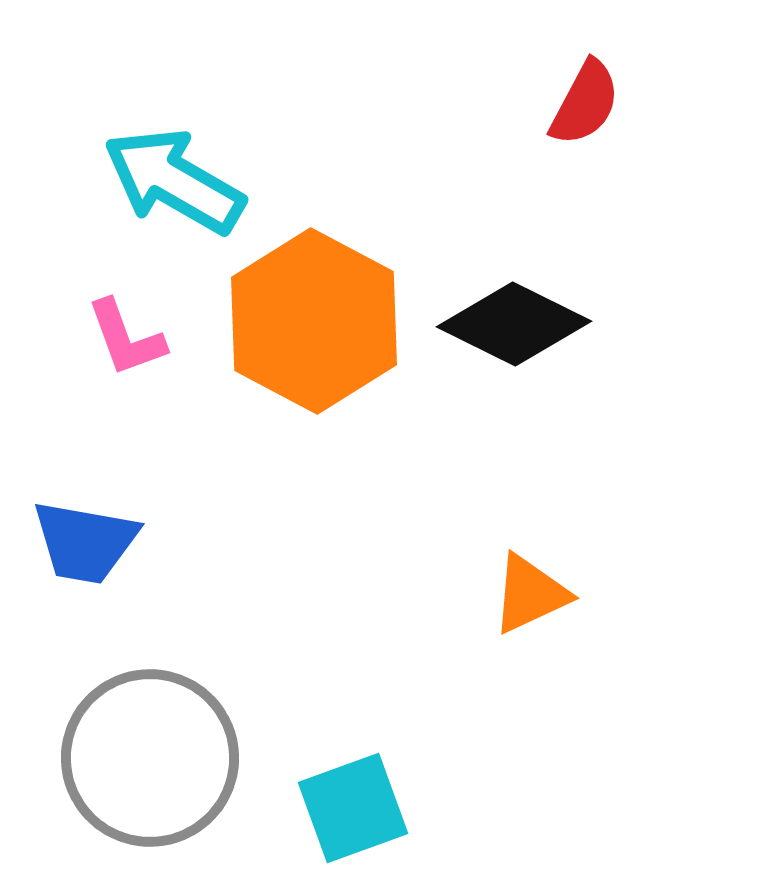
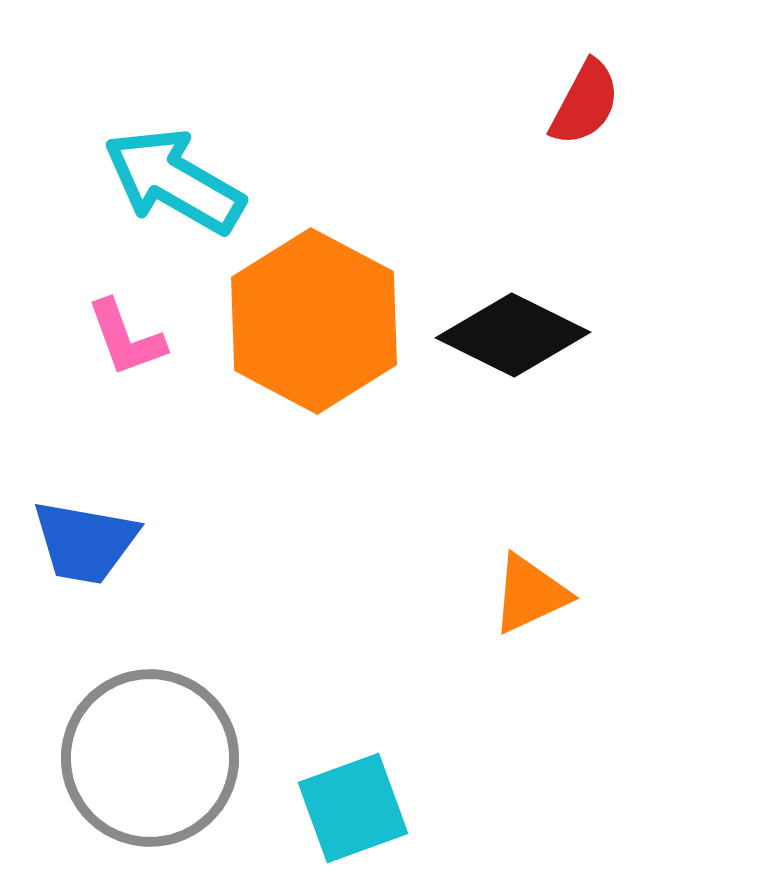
black diamond: moved 1 px left, 11 px down
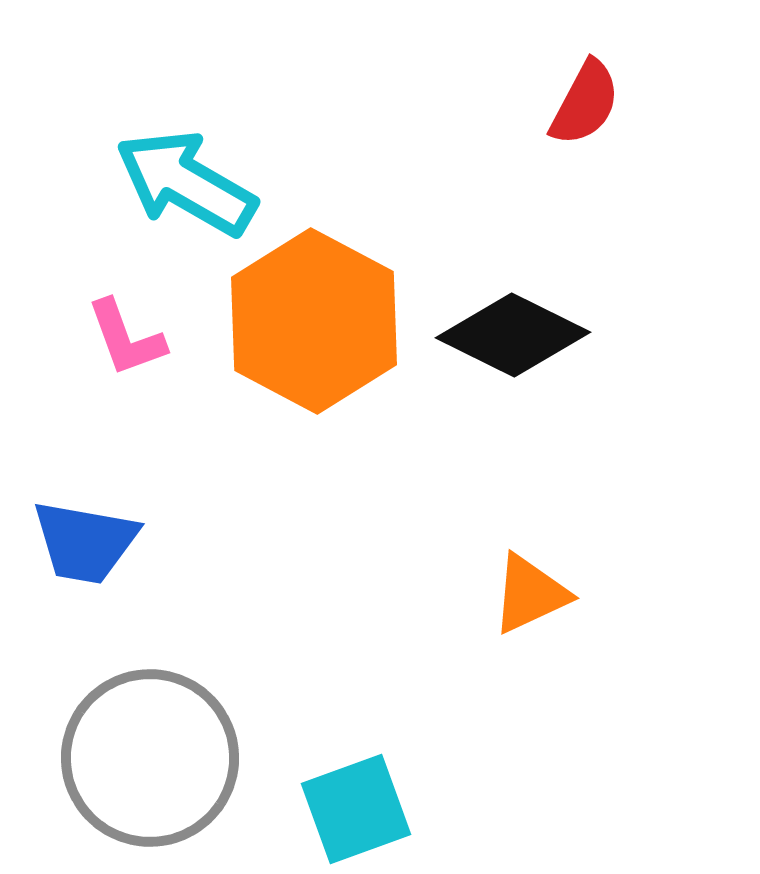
cyan arrow: moved 12 px right, 2 px down
cyan square: moved 3 px right, 1 px down
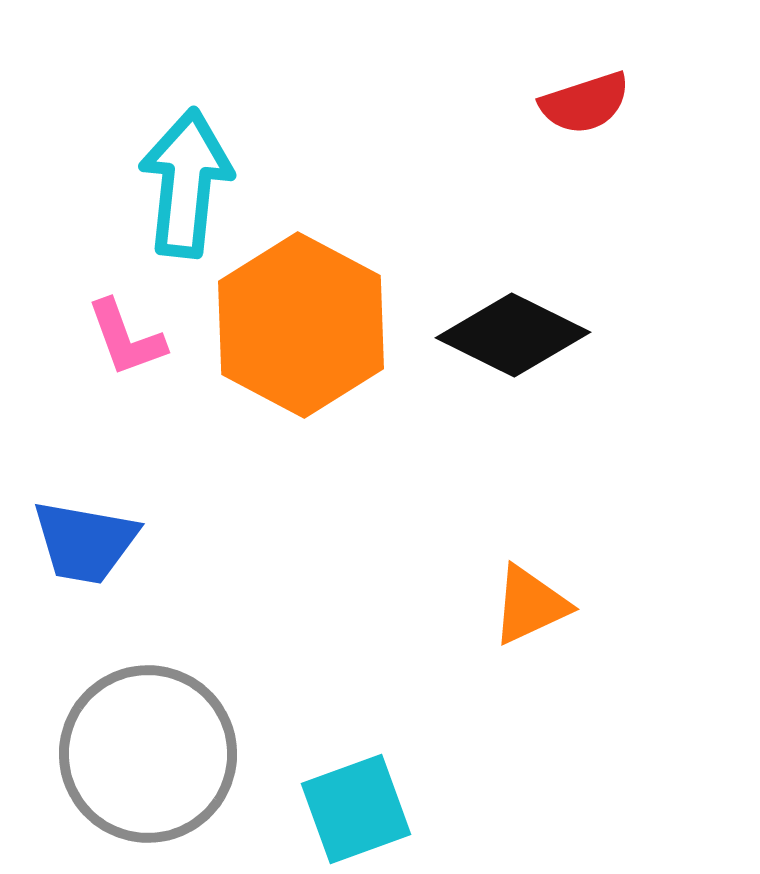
red semicircle: rotated 44 degrees clockwise
cyan arrow: rotated 66 degrees clockwise
orange hexagon: moved 13 px left, 4 px down
orange triangle: moved 11 px down
gray circle: moved 2 px left, 4 px up
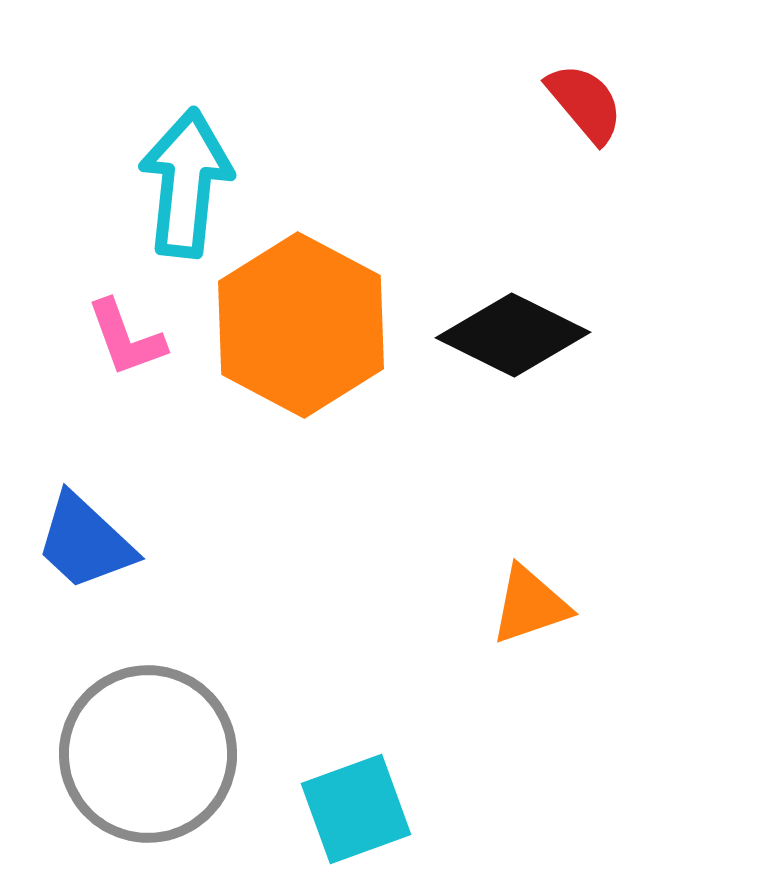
red semicircle: rotated 112 degrees counterclockwise
blue trapezoid: rotated 33 degrees clockwise
orange triangle: rotated 6 degrees clockwise
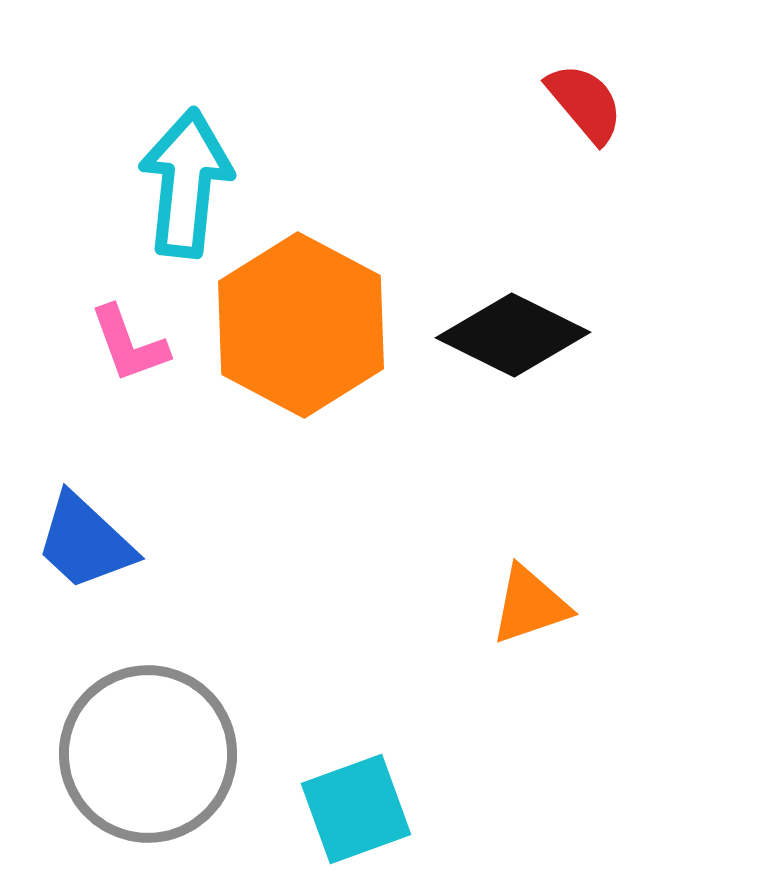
pink L-shape: moved 3 px right, 6 px down
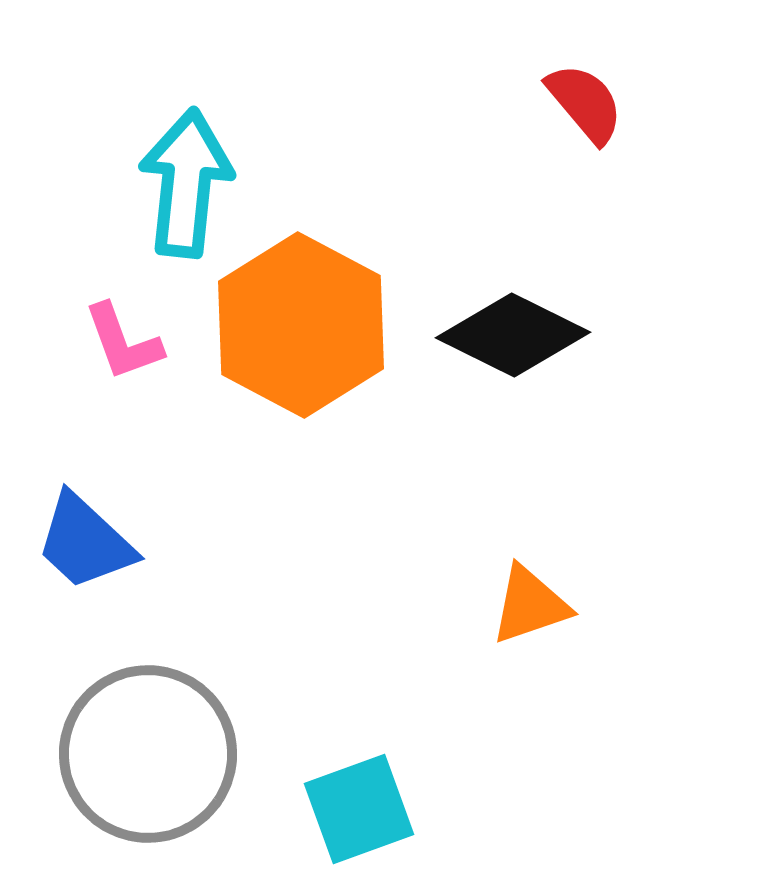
pink L-shape: moved 6 px left, 2 px up
cyan square: moved 3 px right
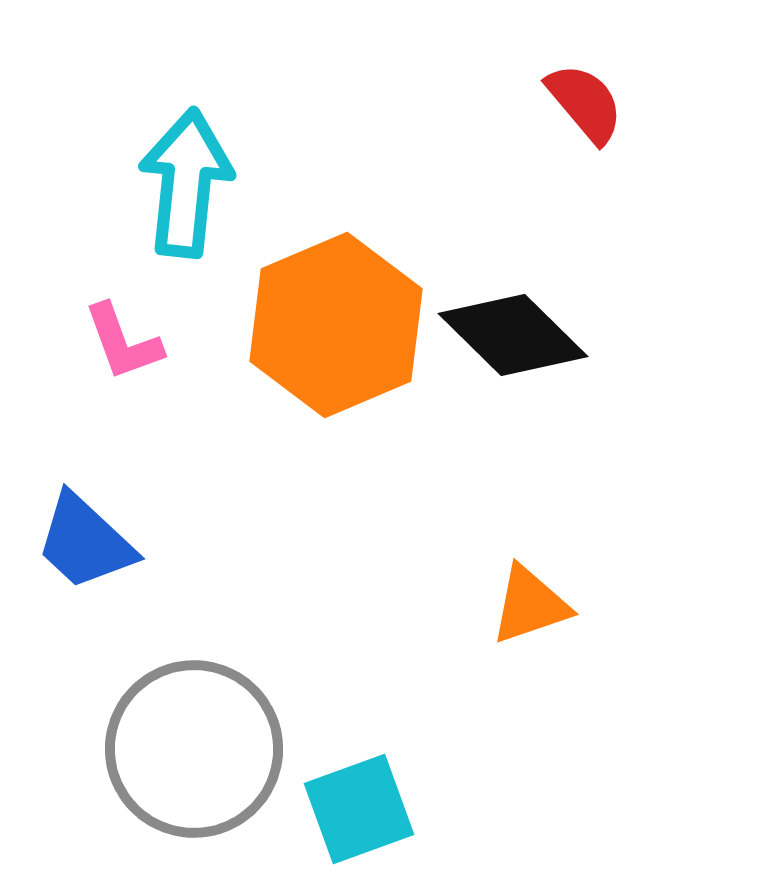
orange hexagon: moved 35 px right; rotated 9 degrees clockwise
black diamond: rotated 18 degrees clockwise
gray circle: moved 46 px right, 5 px up
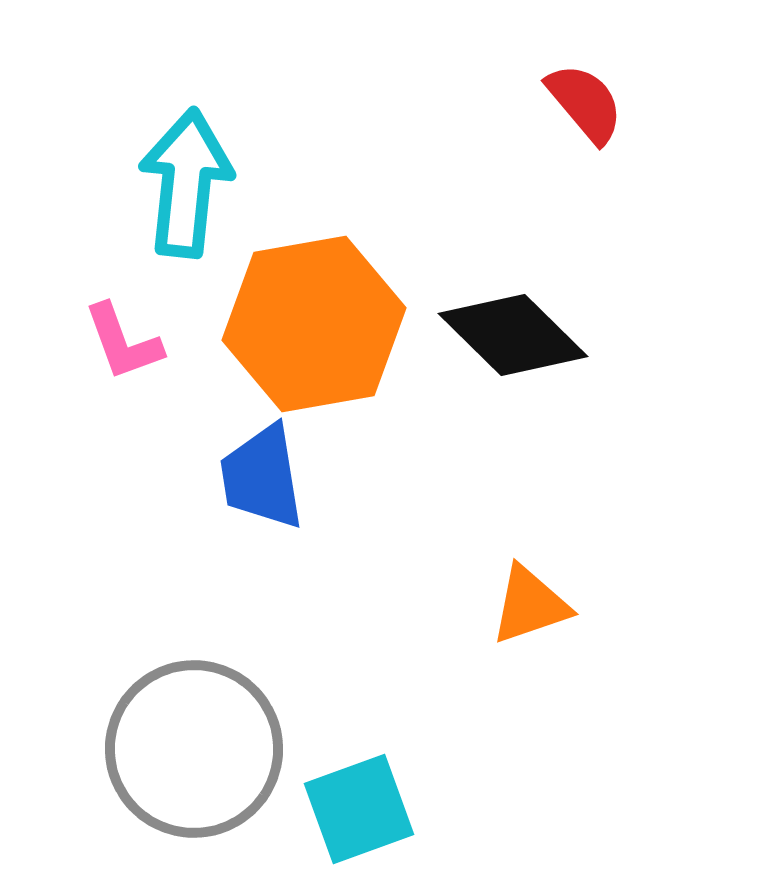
orange hexagon: moved 22 px left, 1 px up; rotated 13 degrees clockwise
blue trapezoid: moved 177 px right, 65 px up; rotated 38 degrees clockwise
